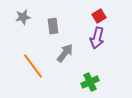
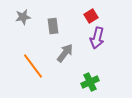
red square: moved 8 px left
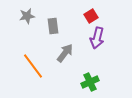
gray star: moved 4 px right, 1 px up
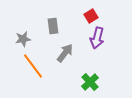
gray star: moved 4 px left, 23 px down
green cross: rotated 18 degrees counterclockwise
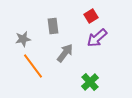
purple arrow: rotated 35 degrees clockwise
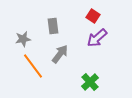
red square: moved 2 px right; rotated 24 degrees counterclockwise
gray arrow: moved 5 px left, 1 px down
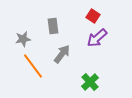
gray arrow: moved 2 px right
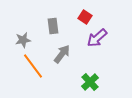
red square: moved 8 px left, 1 px down
gray star: moved 1 px down
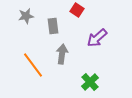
red square: moved 8 px left, 7 px up
gray star: moved 3 px right, 24 px up
gray arrow: rotated 30 degrees counterclockwise
orange line: moved 1 px up
